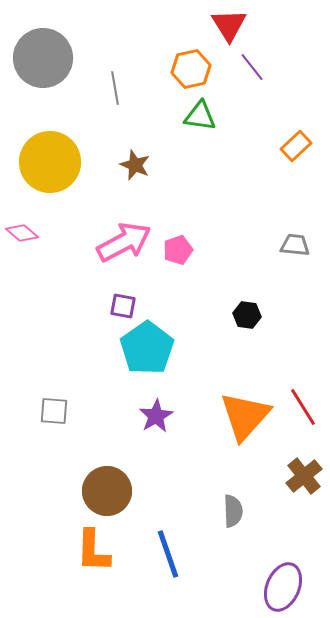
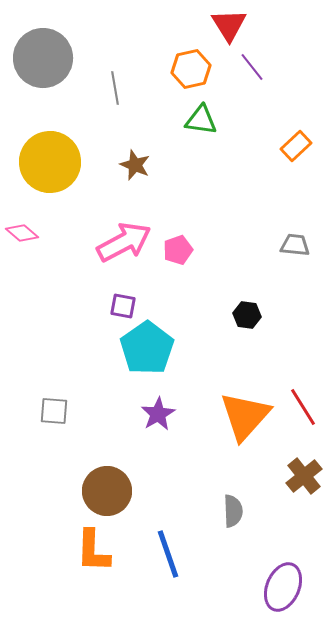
green triangle: moved 1 px right, 4 px down
purple star: moved 2 px right, 2 px up
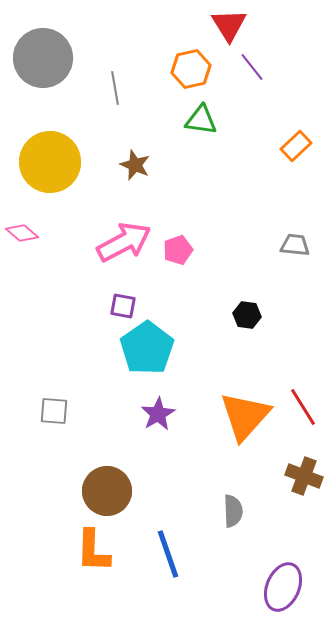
brown cross: rotated 30 degrees counterclockwise
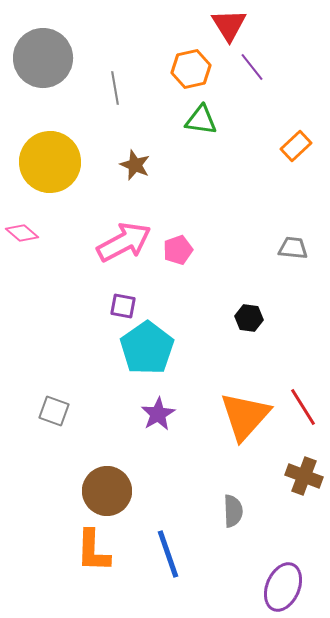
gray trapezoid: moved 2 px left, 3 px down
black hexagon: moved 2 px right, 3 px down
gray square: rotated 16 degrees clockwise
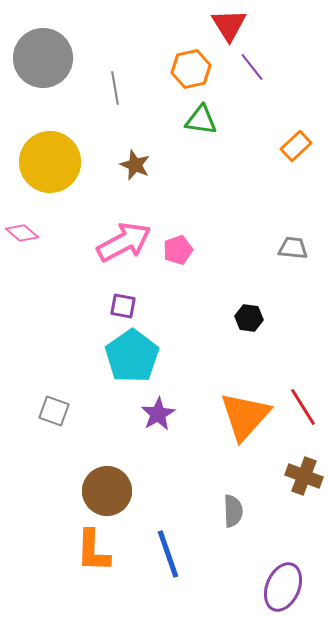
cyan pentagon: moved 15 px left, 8 px down
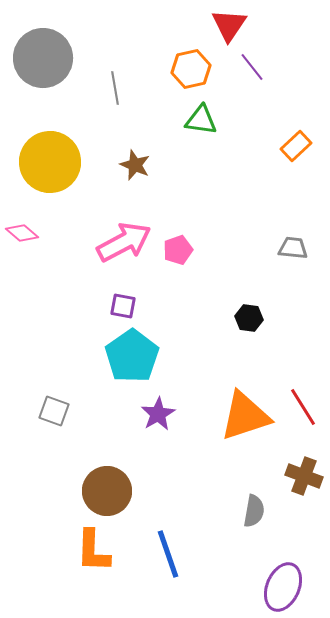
red triangle: rotated 6 degrees clockwise
orange triangle: rotated 30 degrees clockwise
gray semicircle: moved 21 px right; rotated 12 degrees clockwise
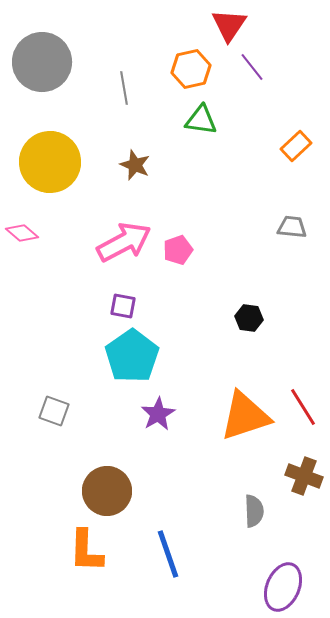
gray circle: moved 1 px left, 4 px down
gray line: moved 9 px right
gray trapezoid: moved 1 px left, 21 px up
gray semicircle: rotated 12 degrees counterclockwise
orange L-shape: moved 7 px left
